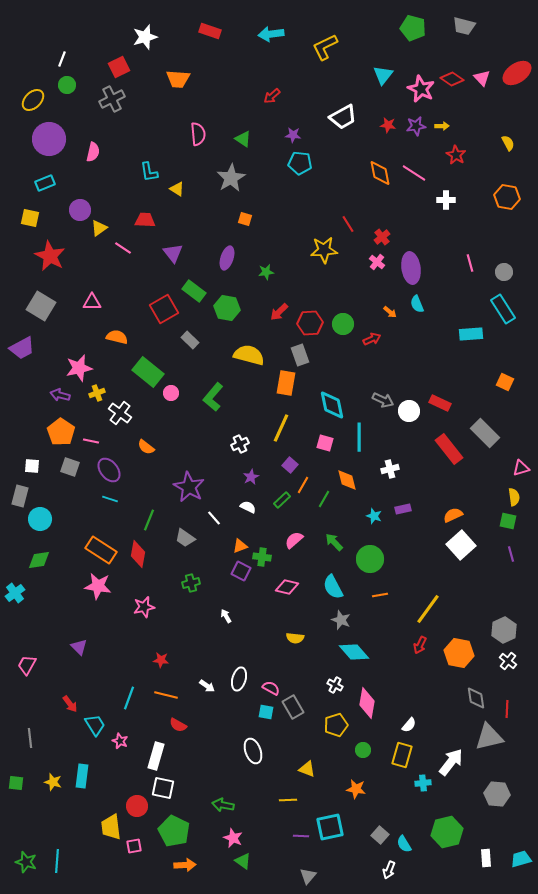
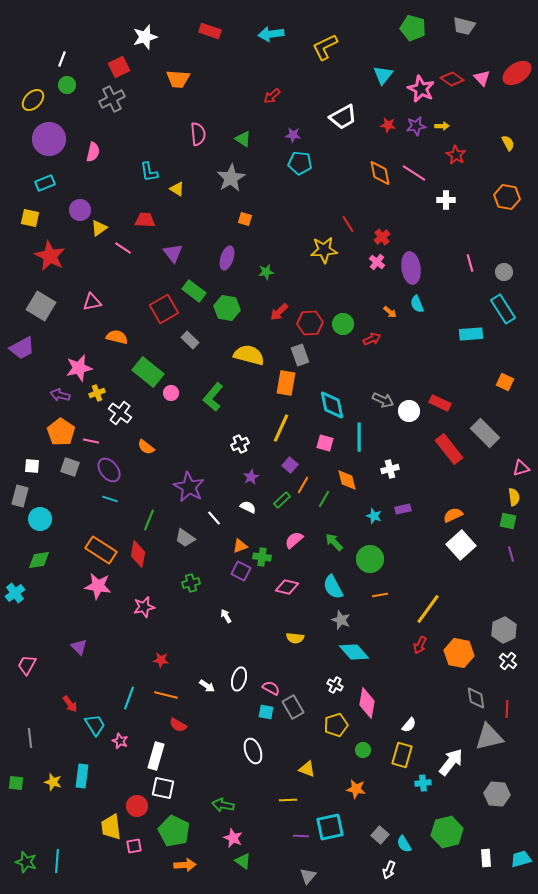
pink triangle at (92, 302): rotated 12 degrees counterclockwise
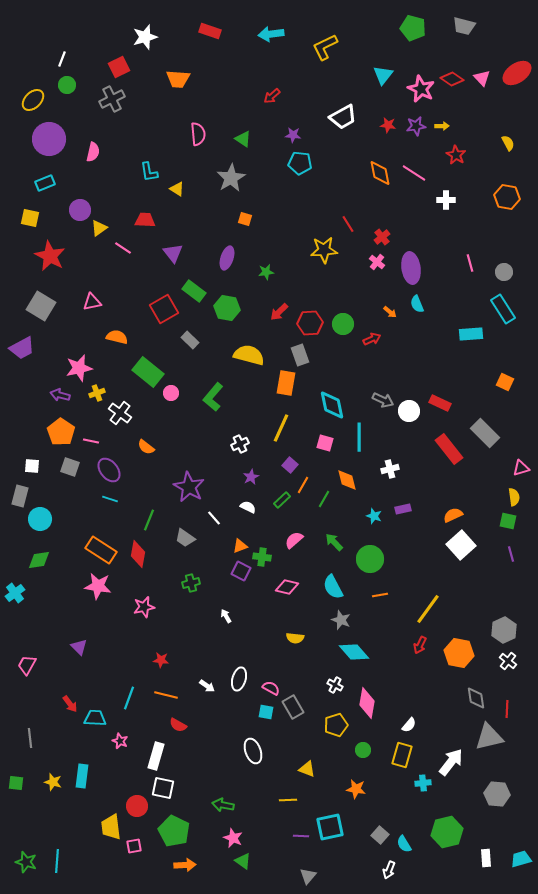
cyan trapezoid at (95, 725): moved 7 px up; rotated 55 degrees counterclockwise
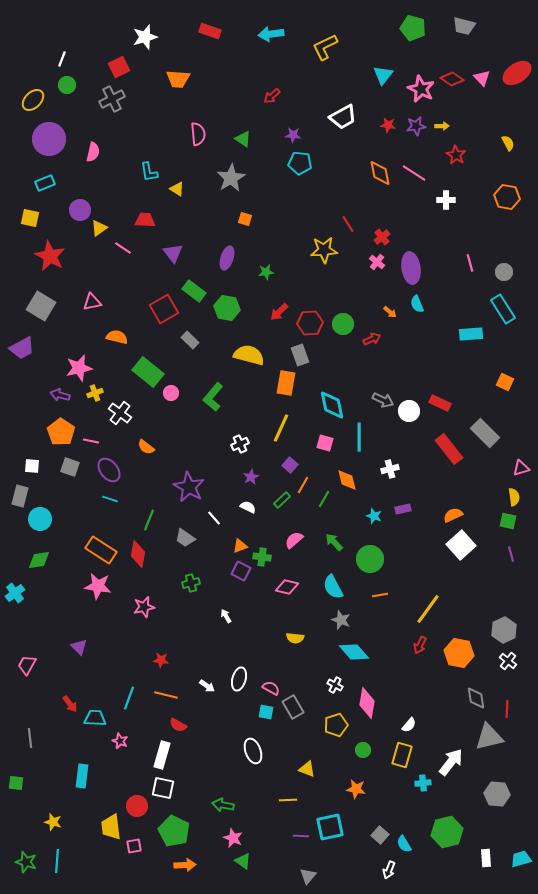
yellow cross at (97, 393): moved 2 px left
white rectangle at (156, 756): moved 6 px right, 1 px up
yellow star at (53, 782): moved 40 px down
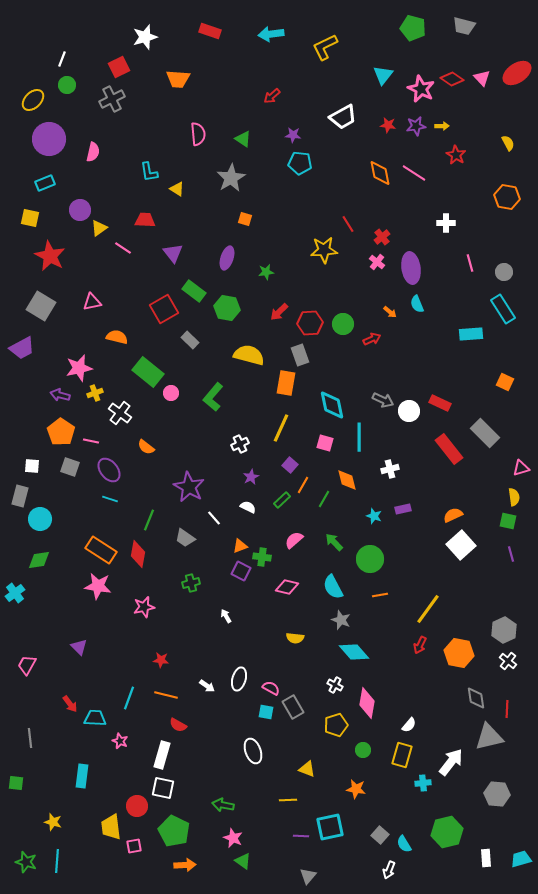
white cross at (446, 200): moved 23 px down
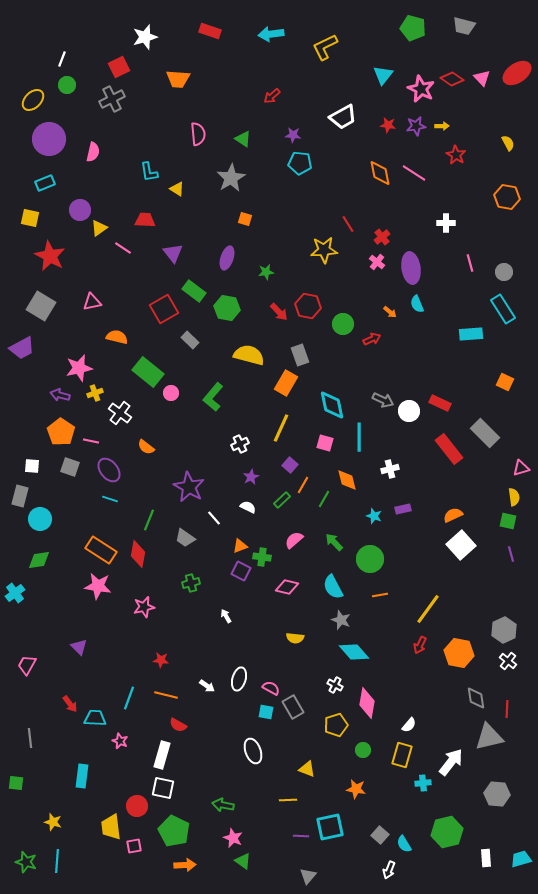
red arrow at (279, 312): rotated 90 degrees counterclockwise
red hexagon at (310, 323): moved 2 px left, 17 px up; rotated 15 degrees clockwise
orange rectangle at (286, 383): rotated 20 degrees clockwise
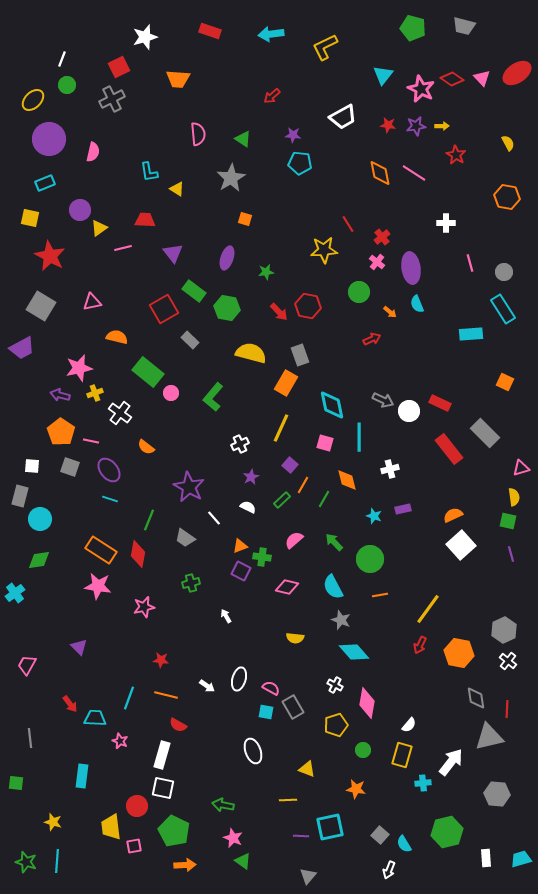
pink line at (123, 248): rotated 48 degrees counterclockwise
green circle at (343, 324): moved 16 px right, 32 px up
yellow semicircle at (249, 355): moved 2 px right, 2 px up
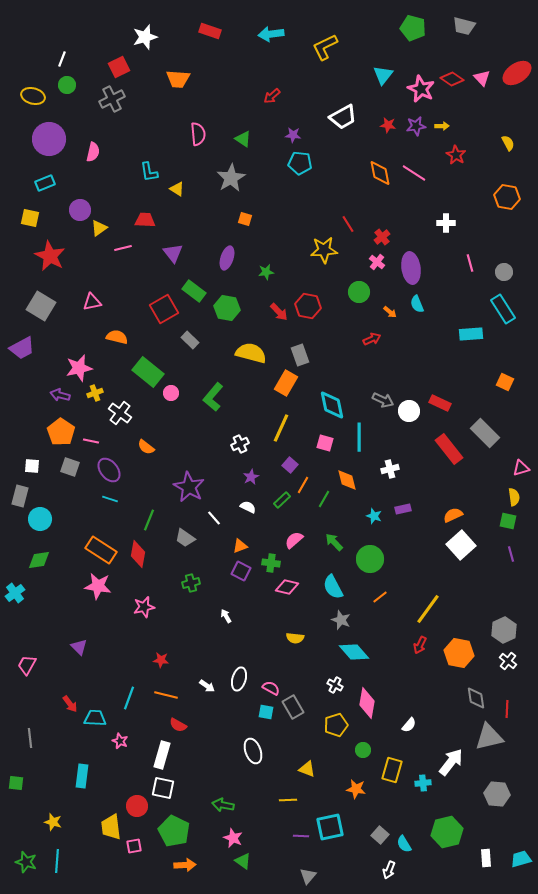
yellow ellipse at (33, 100): moved 4 px up; rotated 60 degrees clockwise
green cross at (262, 557): moved 9 px right, 6 px down
orange line at (380, 595): moved 2 px down; rotated 28 degrees counterclockwise
yellow rectangle at (402, 755): moved 10 px left, 15 px down
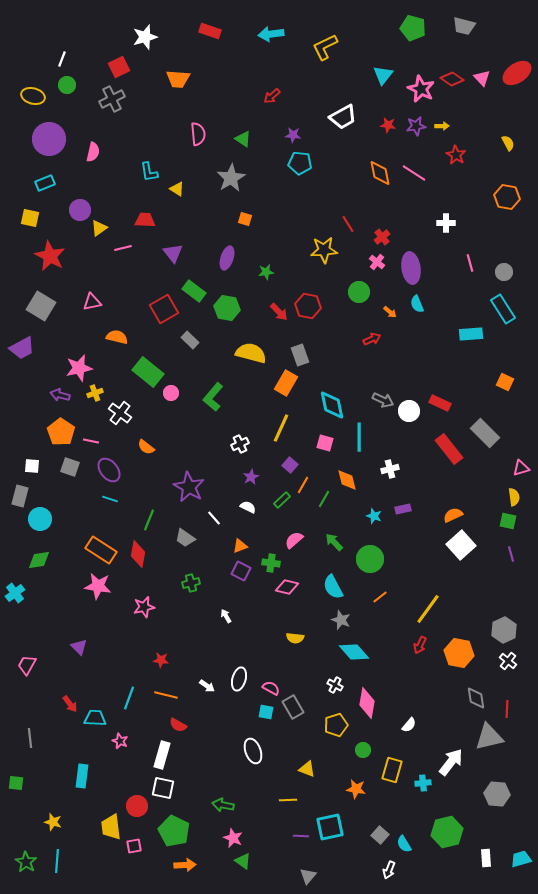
green star at (26, 862): rotated 15 degrees clockwise
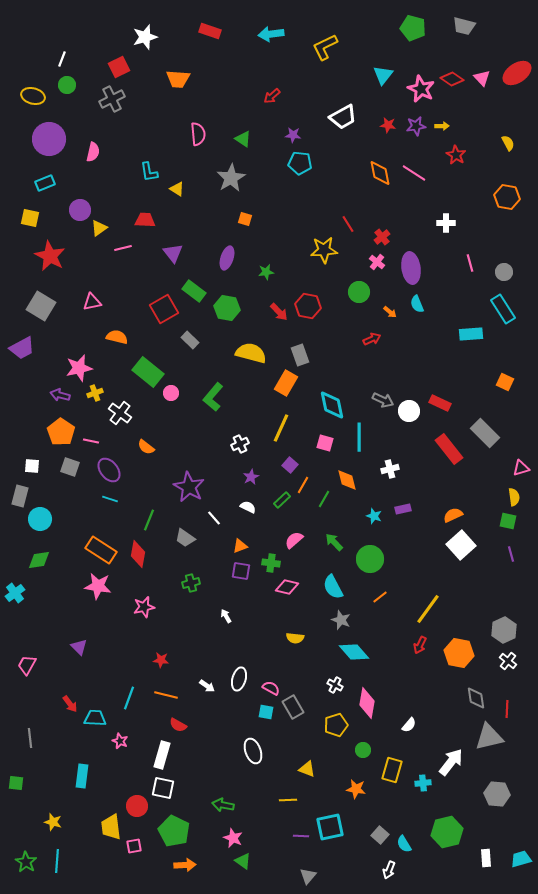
purple square at (241, 571): rotated 18 degrees counterclockwise
